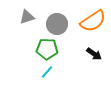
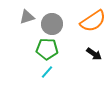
gray circle: moved 5 px left
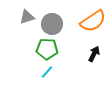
black arrow: rotated 98 degrees counterclockwise
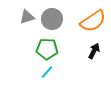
gray circle: moved 5 px up
black arrow: moved 3 px up
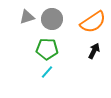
orange semicircle: moved 1 px down
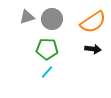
black arrow: moved 1 px left, 2 px up; rotated 70 degrees clockwise
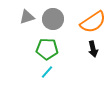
gray circle: moved 1 px right
black arrow: rotated 70 degrees clockwise
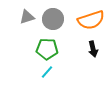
orange semicircle: moved 2 px left, 2 px up; rotated 16 degrees clockwise
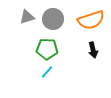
black arrow: moved 1 px down
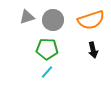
gray circle: moved 1 px down
